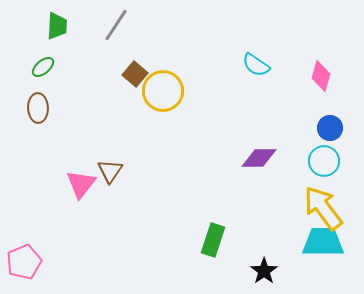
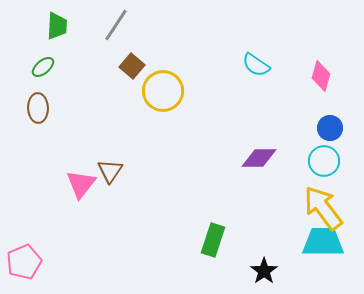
brown square: moved 3 px left, 8 px up
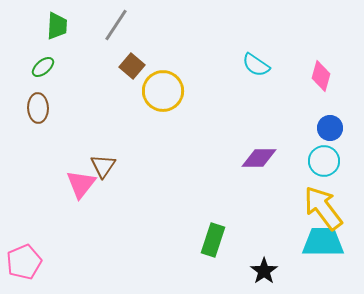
brown triangle: moved 7 px left, 5 px up
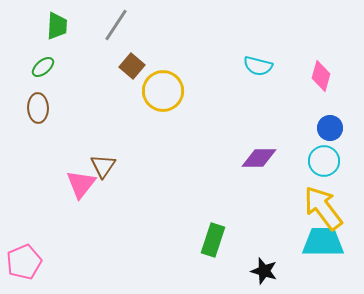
cyan semicircle: moved 2 px right, 1 px down; rotated 20 degrees counterclockwise
black star: rotated 20 degrees counterclockwise
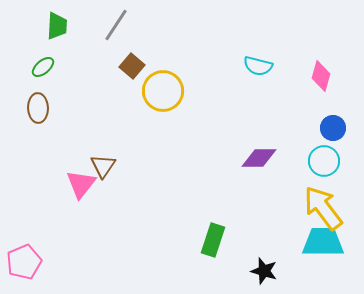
blue circle: moved 3 px right
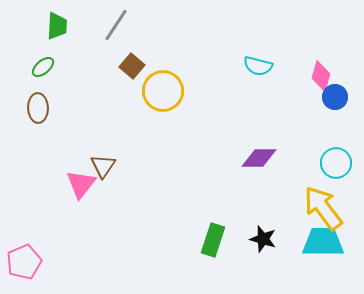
blue circle: moved 2 px right, 31 px up
cyan circle: moved 12 px right, 2 px down
black star: moved 1 px left, 32 px up
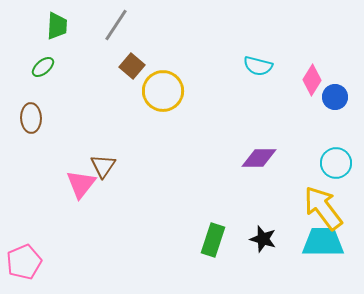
pink diamond: moved 9 px left, 4 px down; rotated 16 degrees clockwise
brown ellipse: moved 7 px left, 10 px down
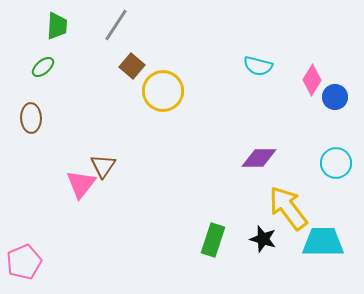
yellow arrow: moved 35 px left
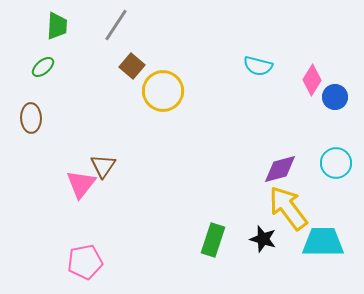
purple diamond: moved 21 px right, 11 px down; rotated 15 degrees counterclockwise
pink pentagon: moved 61 px right; rotated 12 degrees clockwise
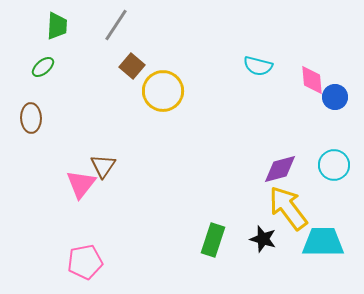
pink diamond: rotated 36 degrees counterclockwise
cyan circle: moved 2 px left, 2 px down
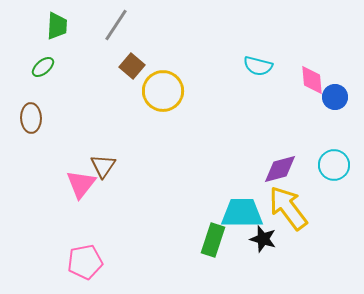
cyan trapezoid: moved 81 px left, 29 px up
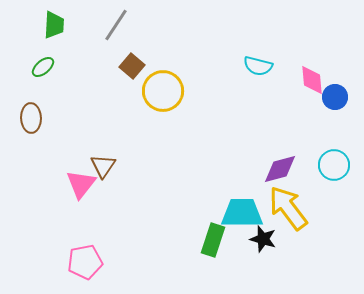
green trapezoid: moved 3 px left, 1 px up
